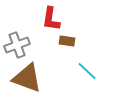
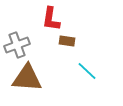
brown triangle: rotated 16 degrees counterclockwise
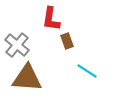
brown rectangle: rotated 63 degrees clockwise
gray cross: rotated 30 degrees counterclockwise
cyan line: rotated 10 degrees counterclockwise
